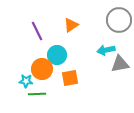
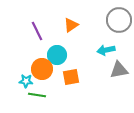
gray triangle: moved 1 px left, 6 px down
orange square: moved 1 px right, 1 px up
green line: moved 1 px down; rotated 12 degrees clockwise
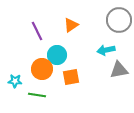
cyan star: moved 11 px left
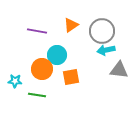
gray circle: moved 17 px left, 11 px down
purple line: rotated 54 degrees counterclockwise
gray triangle: rotated 18 degrees clockwise
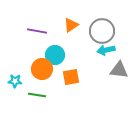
cyan circle: moved 2 px left
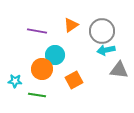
orange square: moved 3 px right, 3 px down; rotated 18 degrees counterclockwise
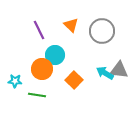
orange triangle: rotated 42 degrees counterclockwise
purple line: moved 2 px right, 1 px up; rotated 54 degrees clockwise
cyan arrow: moved 1 px left, 23 px down; rotated 42 degrees clockwise
orange square: rotated 18 degrees counterclockwise
